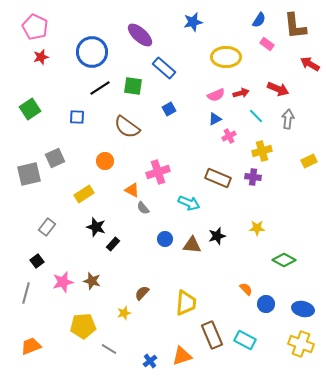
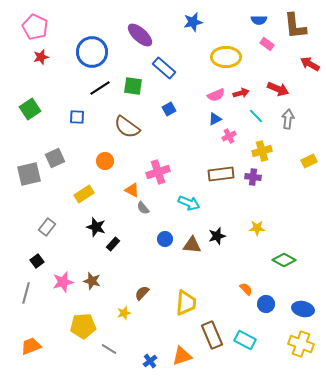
blue semicircle at (259, 20): rotated 56 degrees clockwise
brown rectangle at (218, 178): moved 3 px right, 4 px up; rotated 30 degrees counterclockwise
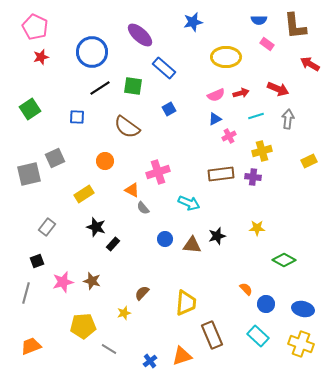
cyan line at (256, 116): rotated 63 degrees counterclockwise
black square at (37, 261): rotated 16 degrees clockwise
cyan rectangle at (245, 340): moved 13 px right, 4 px up; rotated 15 degrees clockwise
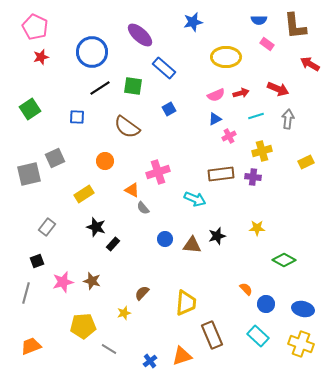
yellow rectangle at (309, 161): moved 3 px left, 1 px down
cyan arrow at (189, 203): moved 6 px right, 4 px up
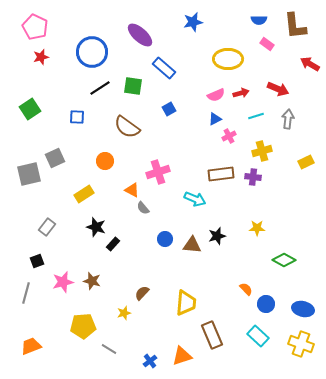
yellow ellipse at (226, 57): moved 2 px right, 2 px down
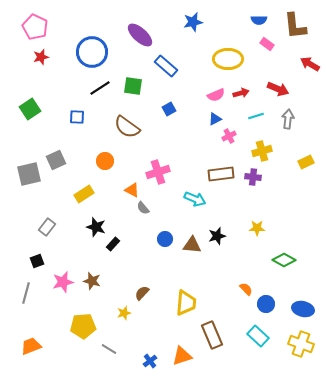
blue rectangle at (164, 68): moved 2 px right, 2 px up
gray square at (55, 158): moved 1 px right, 2 px down
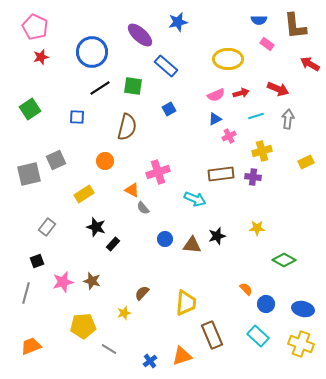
blue star at (193, 22): moved 15 px left
brown semicircle at (127, 127): rotated 112 degrees counterclockwise
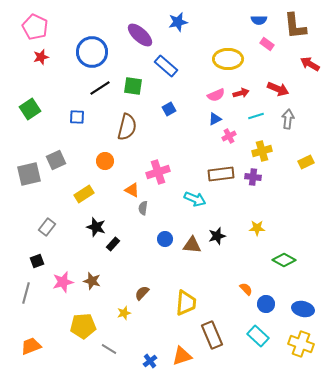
gray semicircle at (143, 208): rotated 48 degrees clockwise
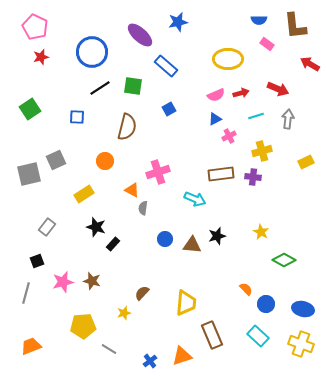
yellow star at (257, 228): moved 4 px right, 4 px down; rotated 28 degrees clockwise
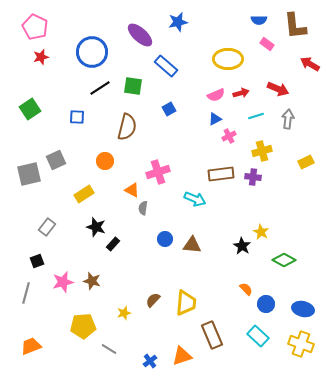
black star at (217, 236): moved 25 px right, 10 px down; rotated 24 degrees counterclockwise
brown semicircle at (142, 293): moved 11 px right, 7 px down
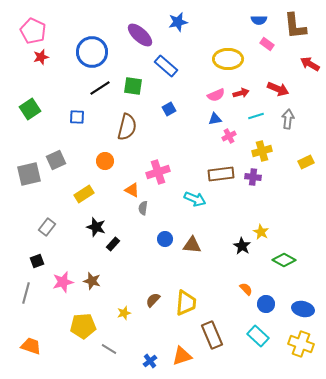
pink pentagon at (35, 27): moved 2 px left, 4 px down
blue triangle at (215, 119): rotated 16 degrees clockwise
orange trapezoid at (31, 346): rotated 40 degrees clockwise
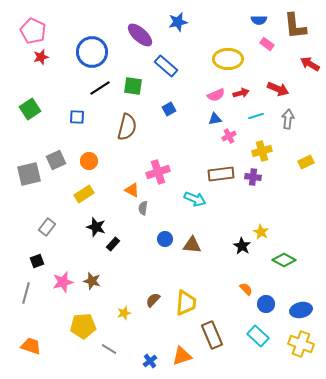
orange circle at (105, 161): moved 16 px left
blue ellipse at (303, 309): moved 2 px left, 1 px down; rotated 25 degrees counterclockwise
